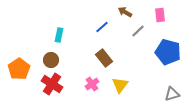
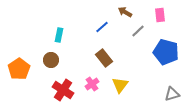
blue pentagon: moved 2 px left
red cross: moved 11 px right, 6 px down
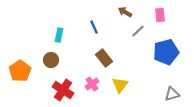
blue line: moved 8 px left; rotated 72 degrees counterclockwise
blue pentagon: rotated 30 degrees counterclockwise
orange pentagon: moved 1 px right, 2 px down
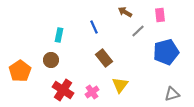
pink cross: moved 8 px down
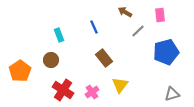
cyan rectangle: rotated 32 degrees counterclockwise
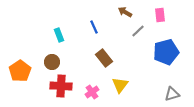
brown circle: moved 1 px right, 2 px down
red cross: moved 2 px left, 4 px up; rotated 30 degrees counterclockwise
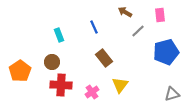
red cross: moved 1 px up
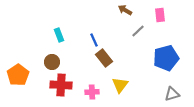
brown arrow: moved 2 px up
blue line: moved 13 px down
blue pentagon: moved 6 px down
orange pentagon: moved 2 px left, 4 px down
pink cross: rotated 32 degrees clockwise
